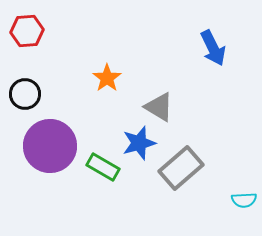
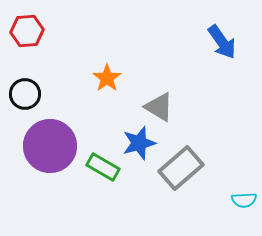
blue arrow: moved 9 px right, 6 px up; rotated 9 degrees counterclockwise
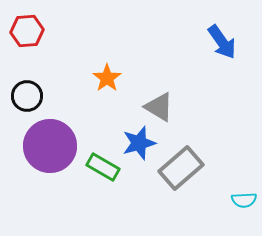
black circle: moved 2 px right, 2 px down
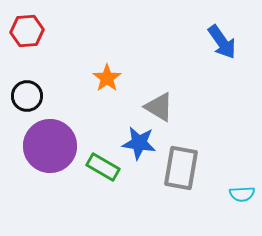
blue star: rotated 24 degrees clockwise
gray rectangle: rotated 39 degrees counterclockwise
cyan semicircle: moved 2 px left, 6 px up
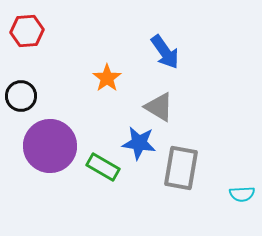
blue arrow: moved 57 px left, 10 px down
black circle: moved 6 px left
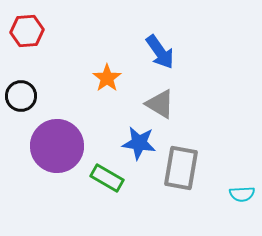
blue arrow: moved 5 px left
gray triangle: moved 1 px right, 3 px up
purple circle: moved 7 px right
green rectangle: moved 4 px right, 11 px down
